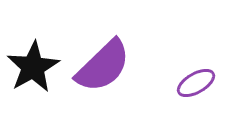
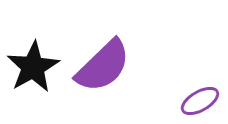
purple ellipse: moved 4 px right, 18 px down
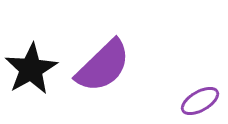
black star: moved 2 px left, 2 px down
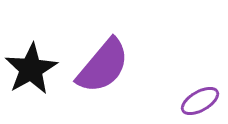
purple semicircle: rotated 6 degrees counterclockwise
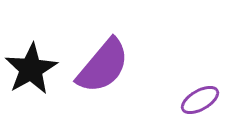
purple ellipse: moved 1 px up
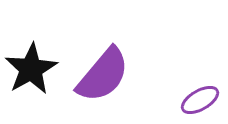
purple semicircle: moved 9 px down
